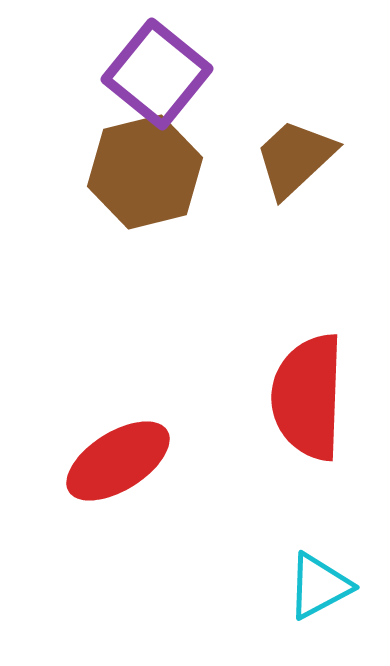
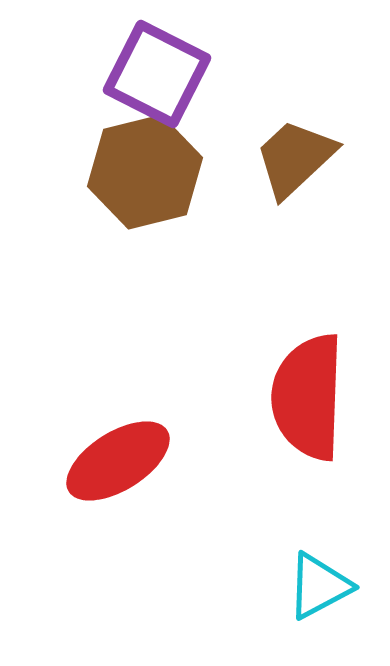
purple square: rotated 12 degrees counterclockwise
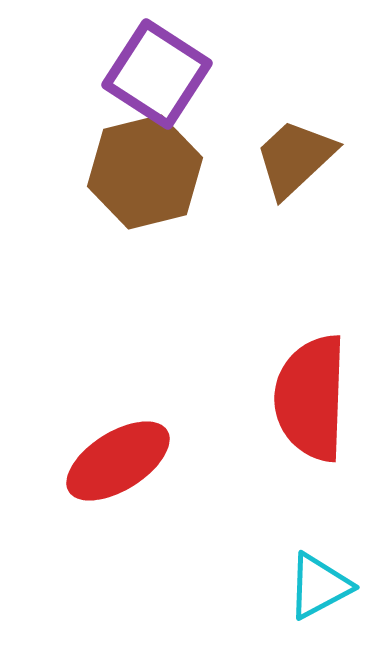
purple square: rotated 6 degrees clockwise
red semicircle: moved 3 px right, 1 px down
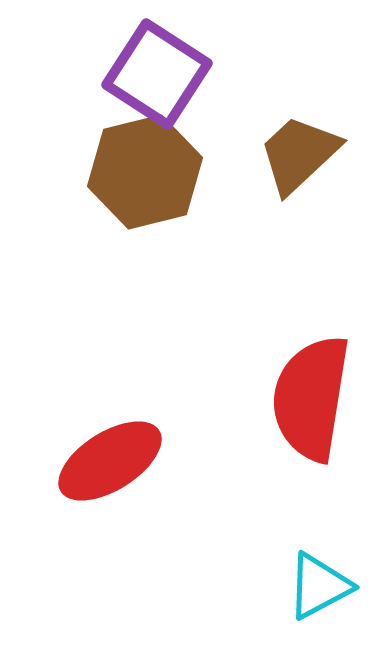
brown trapezoid: moved 4 px right, 4 px up
red semicircle: rotated 7 degrees clockwise
red ellipse: moved 8 px left
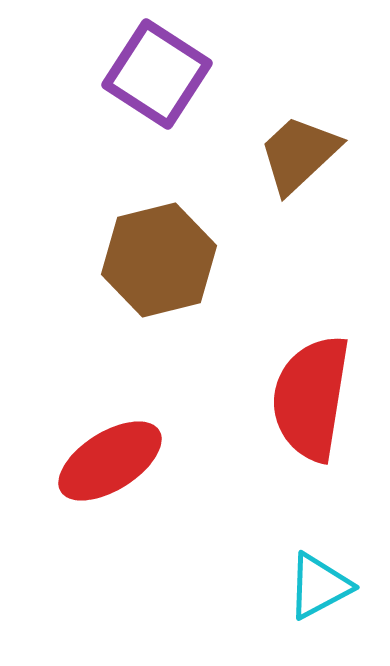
brown hexagon: moved 14 px right, 88 px down
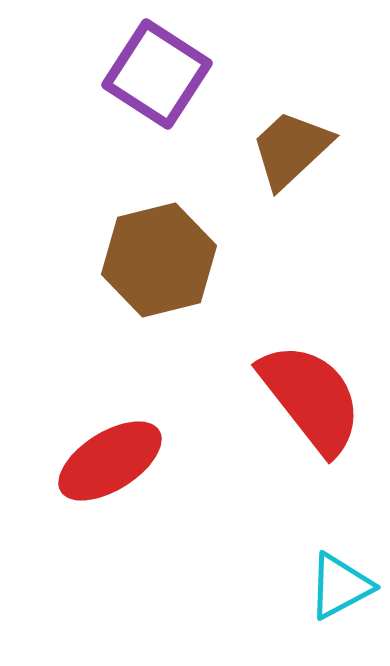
brown trapezoid: moved 8 px left, 5 px up
red semicircle: rotated 133 degrees clockwise
cyan triangle: moved 21 px right
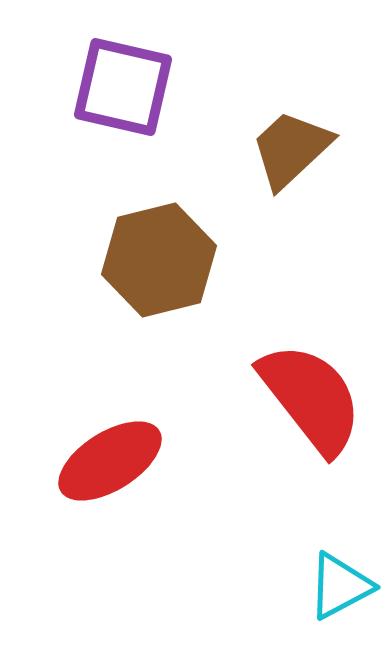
purple square: moved 34 px left, 13 px down; rotated 20 degrees counterclockwise
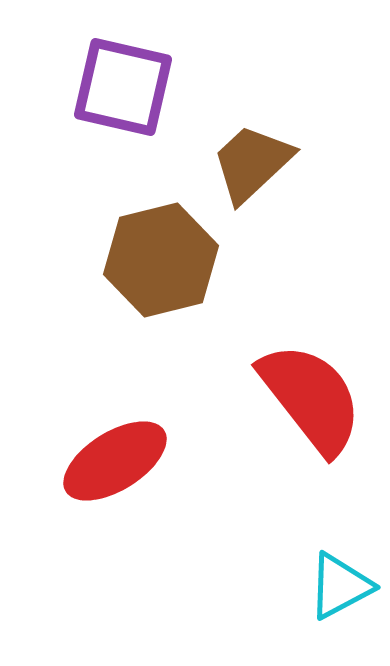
brown trapezoid: moved 39 px left, 14 px down
brown hexagon: moved 2 px right
red ellipse: moved 5 px right
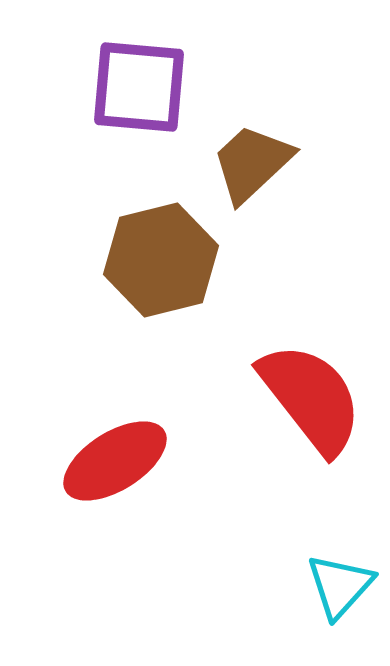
purple square: moved 16 px right; rotated 8 degrees counterclockwise
cyan triangle: rotated 20 degrees counterclockwise
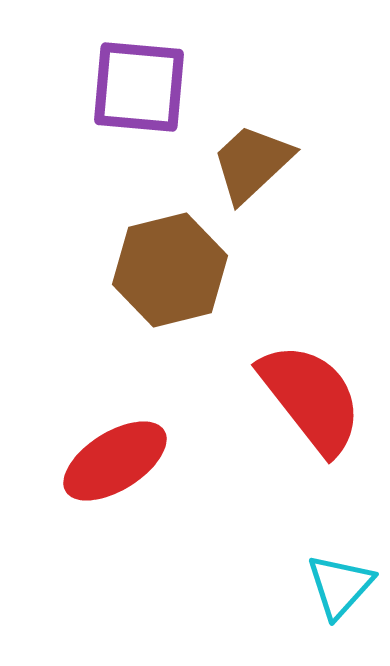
brown hexagon: moved 9 px right, 10 px down
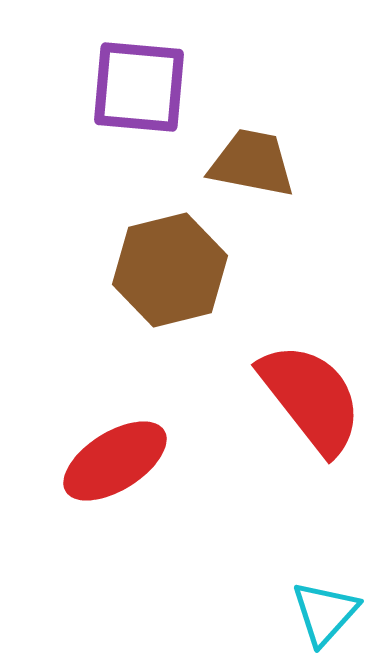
brown trapezoid: rotated 54 degrees clockwise
cyan triangle: moved 15 px left, 27 px down
